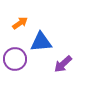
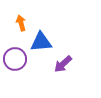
orange arrow: moved 1 px right; rotated 70 degrees counterclockwise
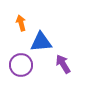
purple circle: moved 6 px right, 6 px down
purple arrow: rotated 102 degrees clockwise
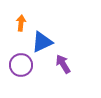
orange arrow: rotated 21 degrees clockwise
blue triangle: moved 1 px right; rotated 20 degrees counterclockwise
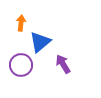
blue triangle: moved 2 px left; rotated 15 degrees counterclockwise
